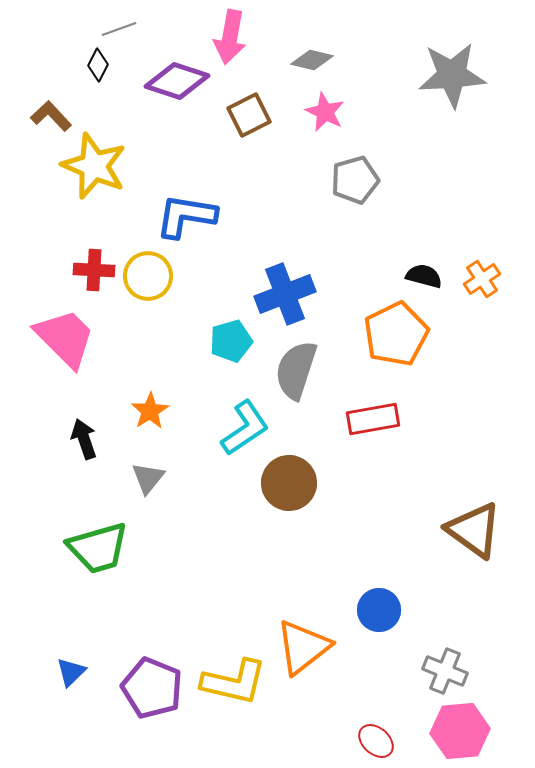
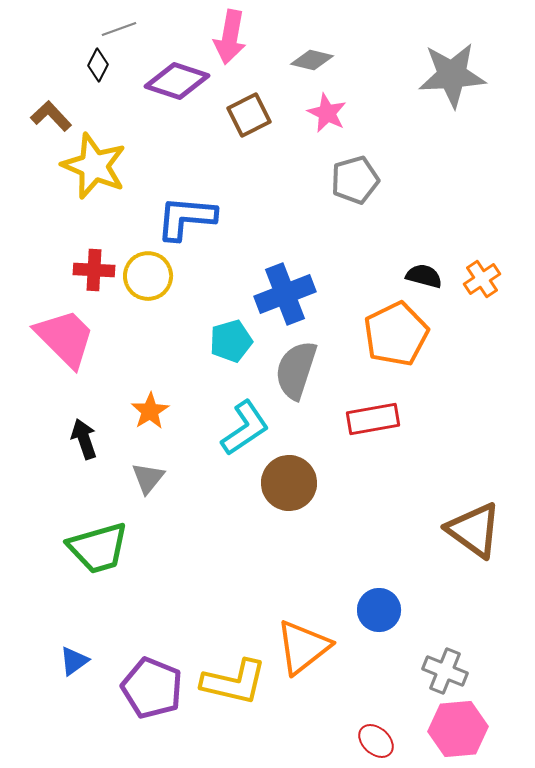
pink star: moved 2 px right, 1 px down
blue L-shape: moved 2 px down; rotated 4 degrees counterclockwise
blue triangle: moved 3 px right, 11 px up; rotated 8 degrees clockwise
pink hexagon: moved 2 px left, 2 px up
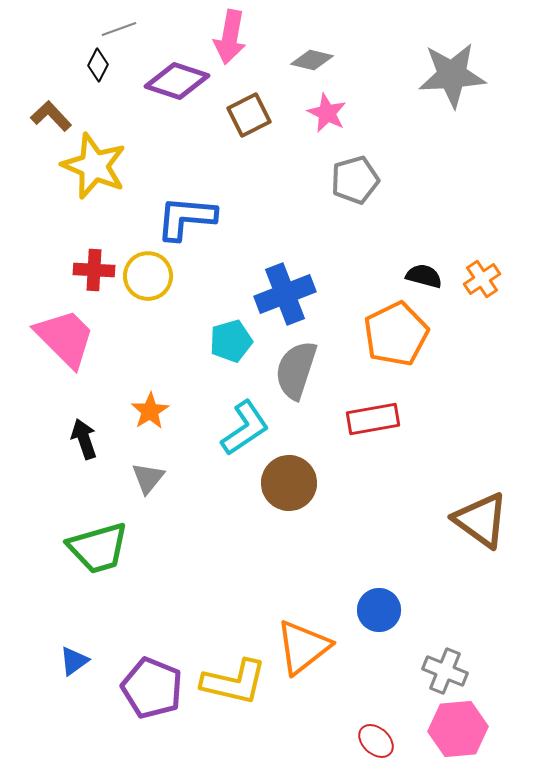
brown triangle: moved 7 px right, 10 px up
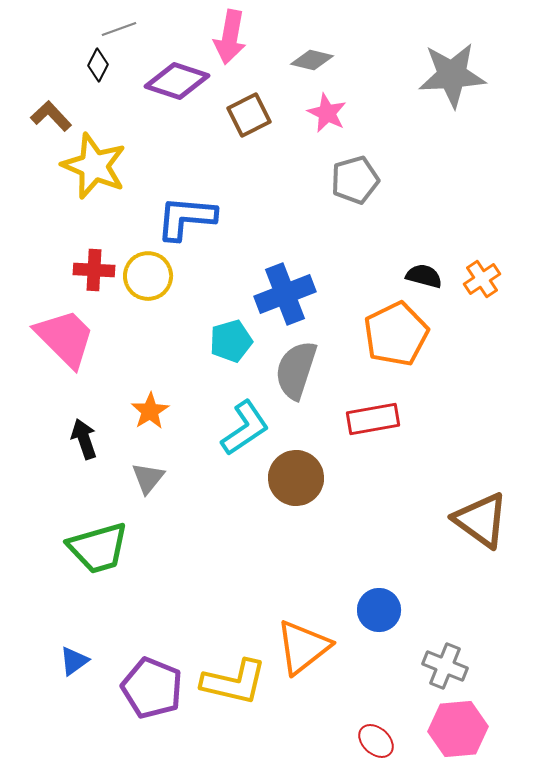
brown circle: moved 7 px right, 5 px up
gray cross: moved 5 px up
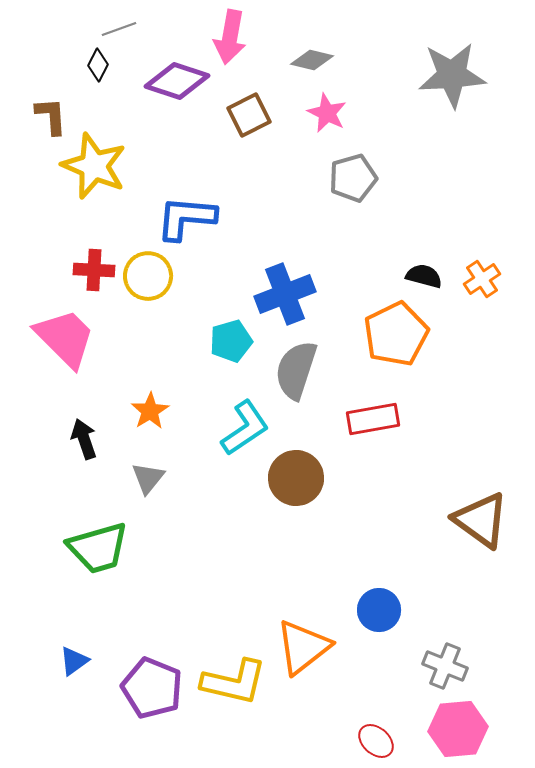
brown L-shape: rotated 39 degrees clockwise
gray pentagon: moved 2 px left, 2 px up
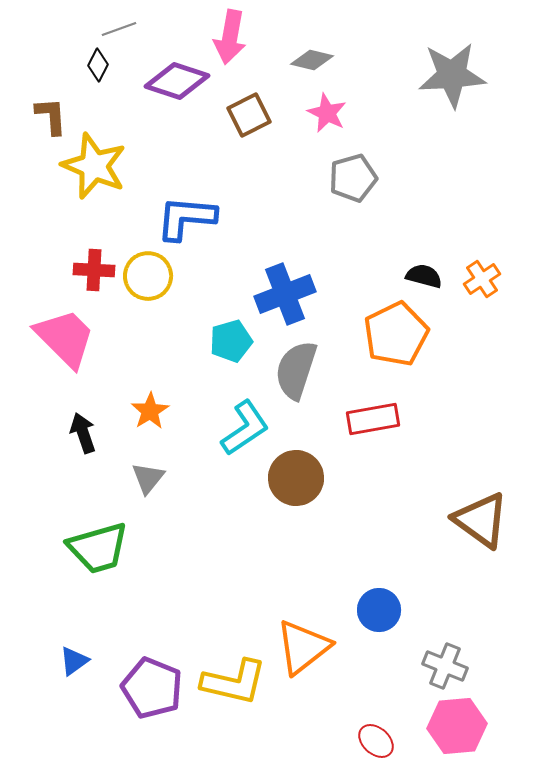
black arrow: moved 1 px left, 6 px up
pink hexagon: moved 1 px left, 3 px up
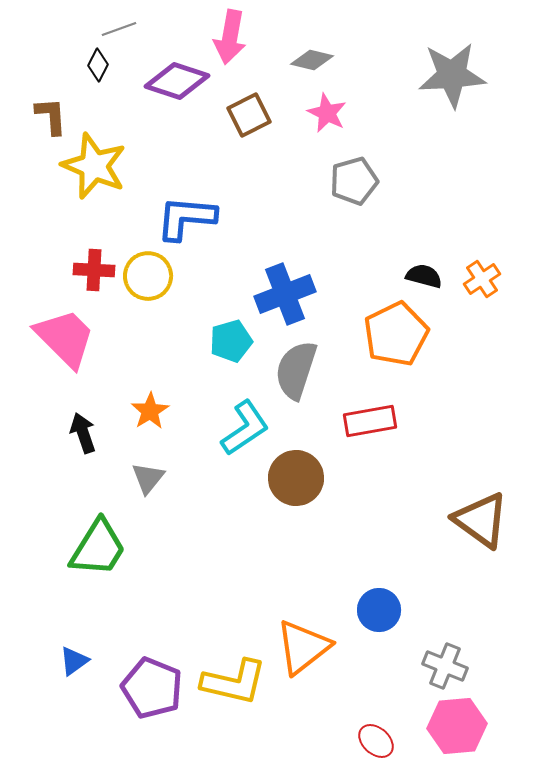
gray pentagon: moved 1 px right, 3 px down
red rectangle: moved 3 px left, 2 px down
green trapezoid: rotated 42 degrees counterclockwise
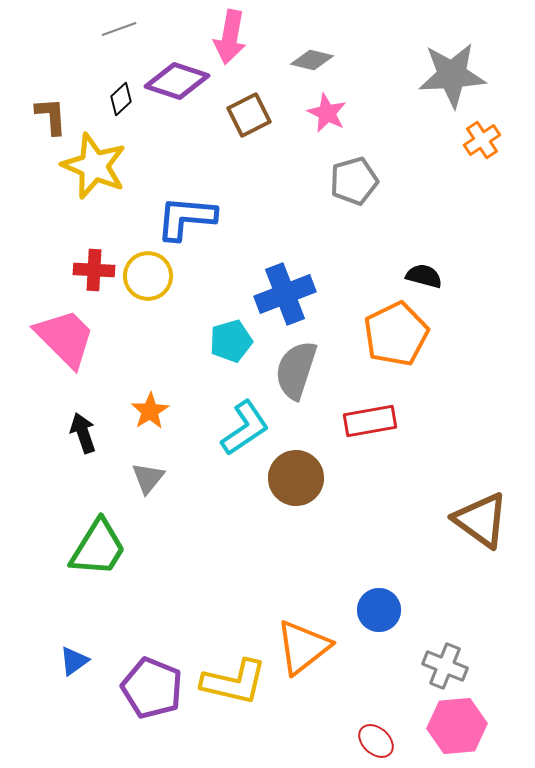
black diamond: moved 23 px right, 34 px down; rotated 20 degrees clockwise
orange cross: moved 139 px up
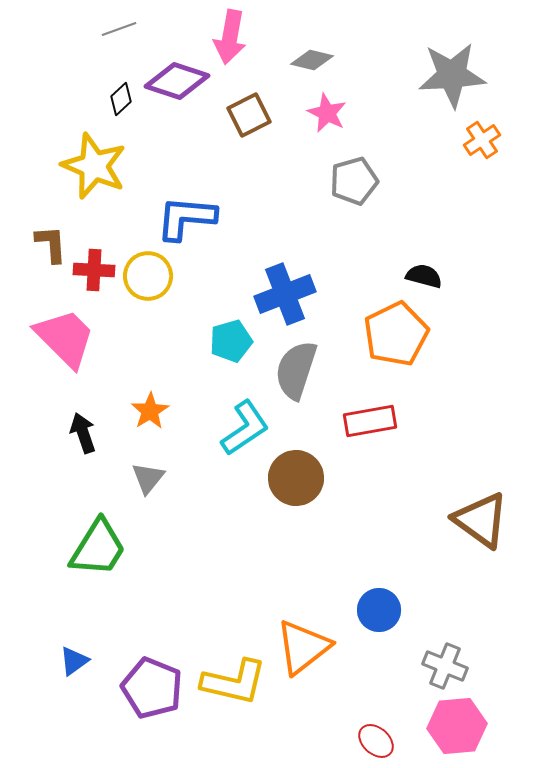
brown L-shape: moved 128 px down
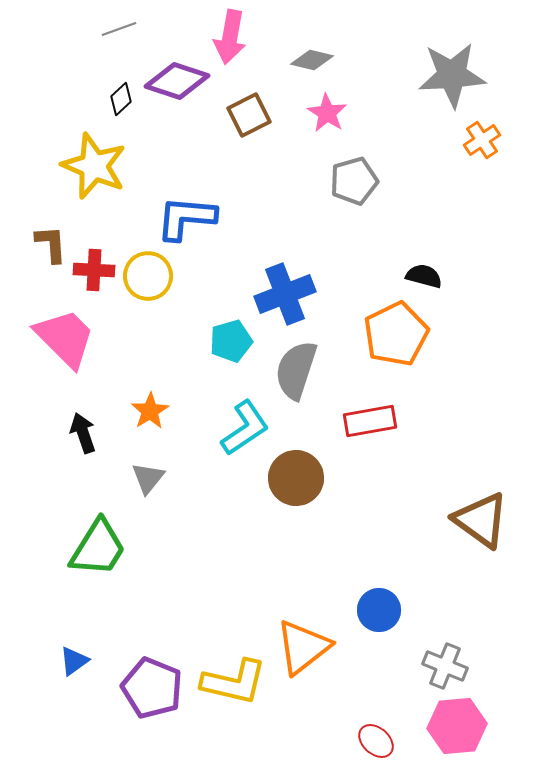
pink star: rotated 6 degrees clockwise
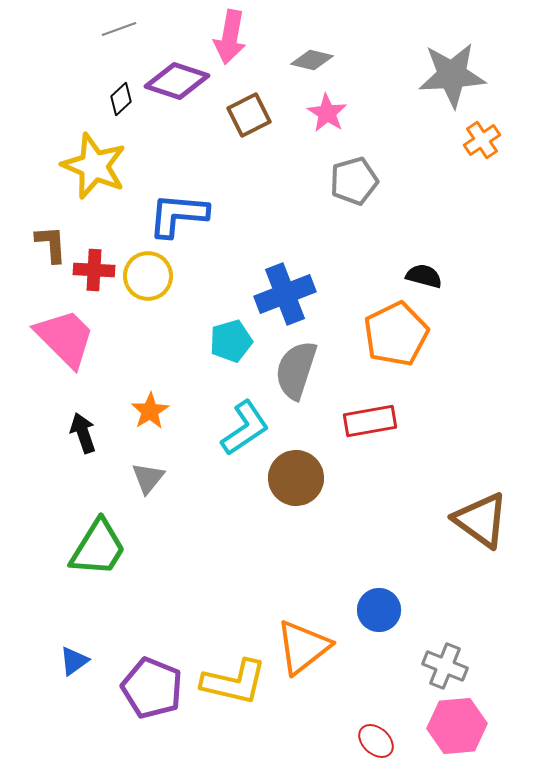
blue L-shape: moved 8 px left, 3 px up
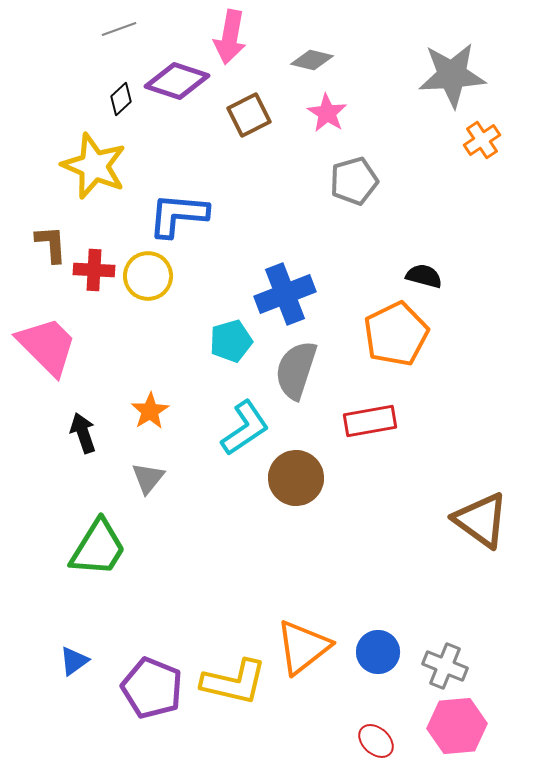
pink trapezoid: moved 18 px left, 8 px down
blue circle: moved 1 px left, 42 px down
